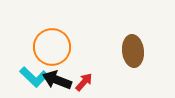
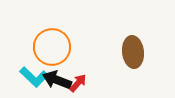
brown ellipse: moved 1 px down
red arrow: moved 6 px left, 1 px down
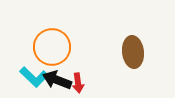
red arrow: rotated 132 degrees clockwise
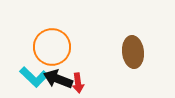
black arrow: moved 1 px right, 1 px up
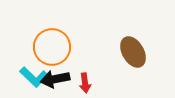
brown ellipse: rotated 24 degrees counterclockwise
black arrow: moved 3 px left; rotated 32 degrees counterclockwise
red arrow: moved 7 px right
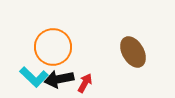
orange circle: moved 1 px right
black arrow: moved 4 px right
red arrow: rotated 144 degrees counterclockwise
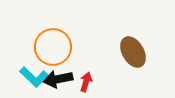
black arrow: moved 1 px left
red arrow: moved 1 px right, 1 px up; rotated 12 degrees counterclockwise
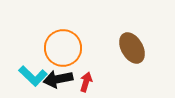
orange circle: moved 10 px right, 1 px down
brown ellipse: moved 1 px left, 4 px up
cyan L-shape: moved 1 px left, 1 px up
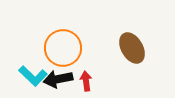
red arrow: moved 1 px up; rotated 24 degrees counterclockwise
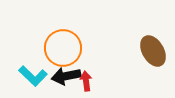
brown ellipse: moved 21 px right, 3 px down
black arrow: moved 8 px right, 3 px up
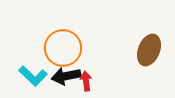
brown ellipse: moved 4 px left, 1 px up; rotated 52 degrees clockwise
